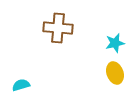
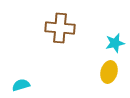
brown cross: moved 2 px right
yellow ellipse: moved 6 px left, 1 px up; rotated 35 degrees clockwise
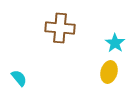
cyan star: rotated 24 degrees counterclockwise
cyan semicircle: moved 2 px left, 7 px up; rotated 66 degrees clockwise
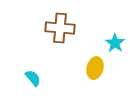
yellow ellipse: moved 14 px left, 4 px up
cyan semicircle: moved 14 px right
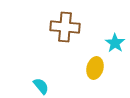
brown cross: moved 5 px right, 1 px up
cyan semicircle: moved 8 px right, 8 px down
